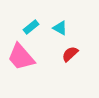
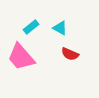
red semicircle: rotated 114 degrees counterclockwise
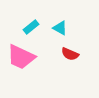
pink trapezoid: rotated 24 degrees counterclockwise
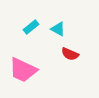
cyan triangle: moved 2 px left, 1 px down
pink trapezoid: moved 2 px right, 13 px down
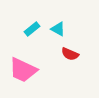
cyan rectangle: moved 1 px right, 2 px down
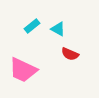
cyan rectangle: moved 3 px up
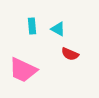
cyan rectangle: rotated 56 degrees counterclockwise
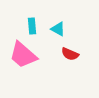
pink trapezoid: moved 15 px up; rotated 16 degrees clockwise
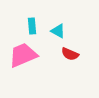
cyan triangle: moved 2 px down
pink trapezoid: rotated 116 degrees clockwise
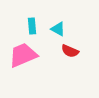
cyan triangle: moved 2 px up
red semicircle: moved 3 px up
